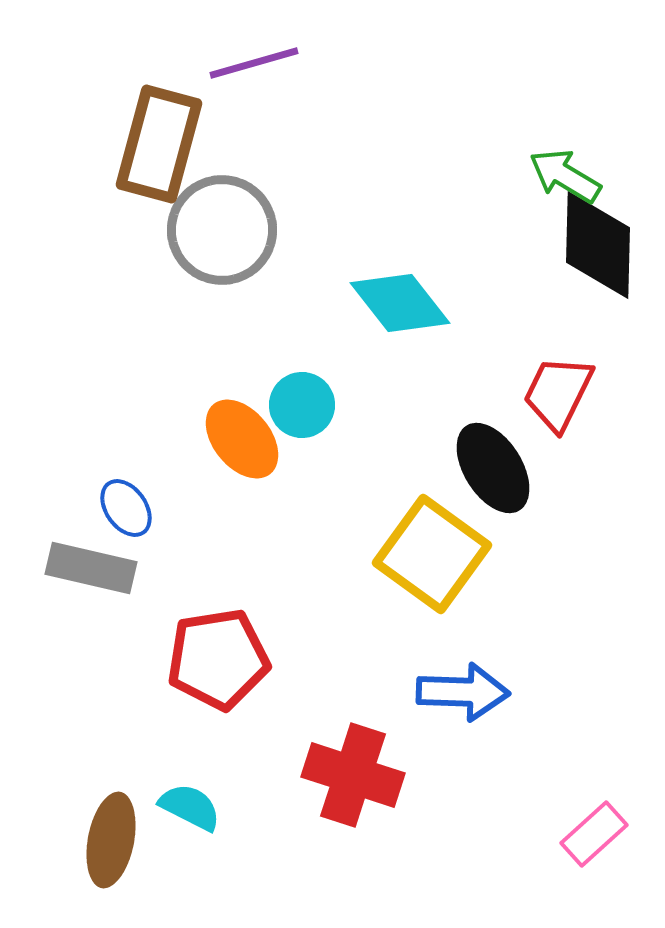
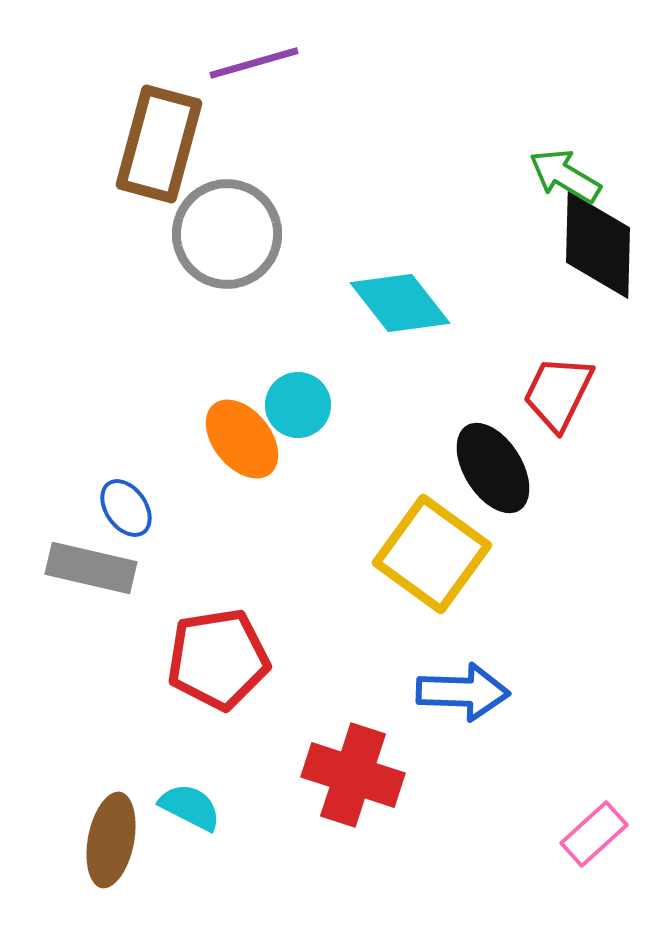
gray circle: moved 5 px right, 4 px down
cyan circle: moved 4 px left
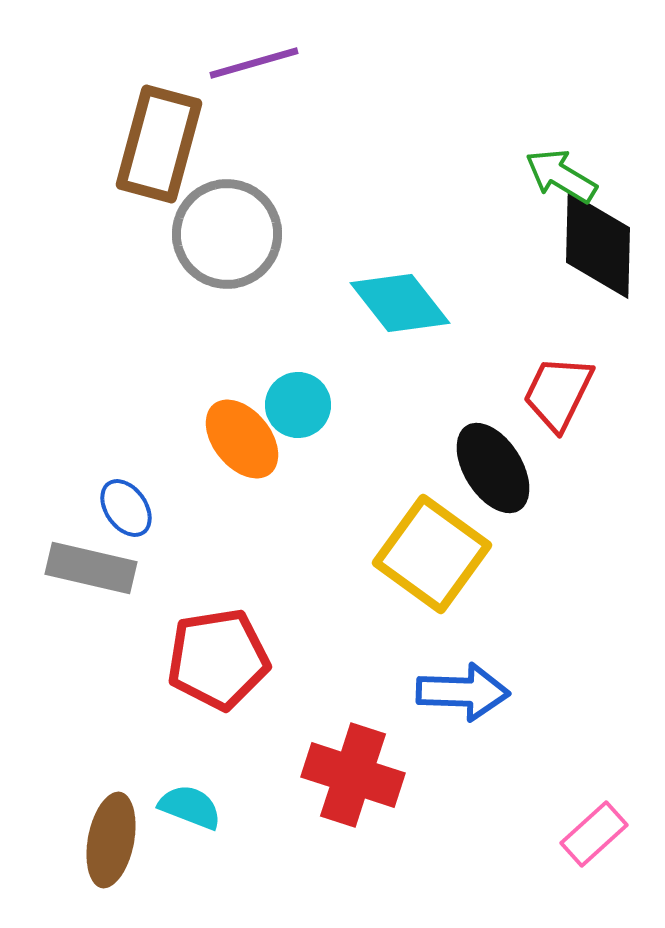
green arrow: moved 4 px left
cyan semicircle: rotated 6 degrees counterclockwise
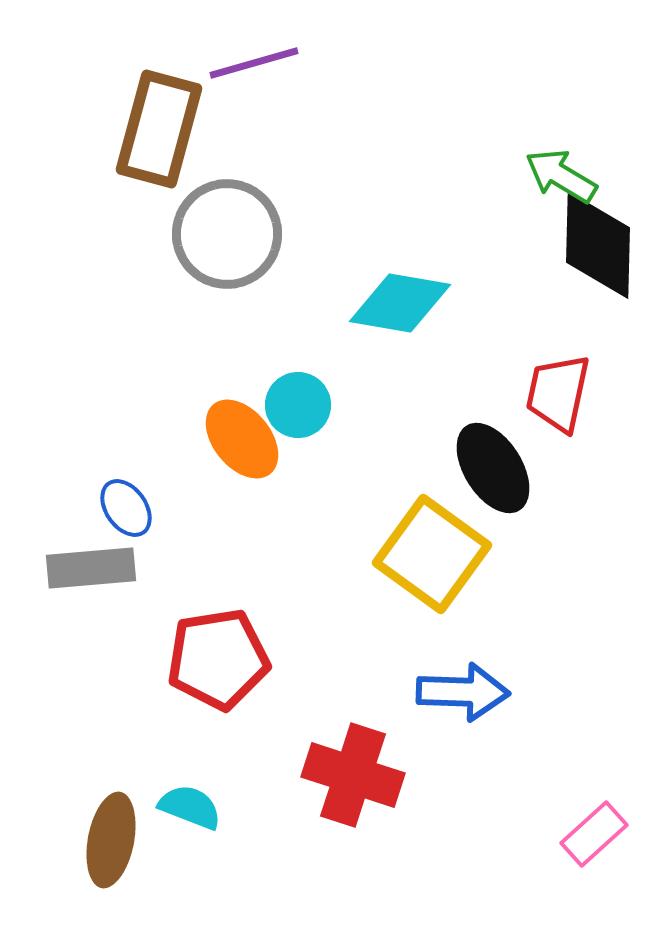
brown rectangle: moved 15 px up
cyan diamond: rotated 42 degrees counterclockwise
red trapezoid: rotated 14 degrees counterclockwise
gray rectangle: rotated 18 degrees counterclockwise
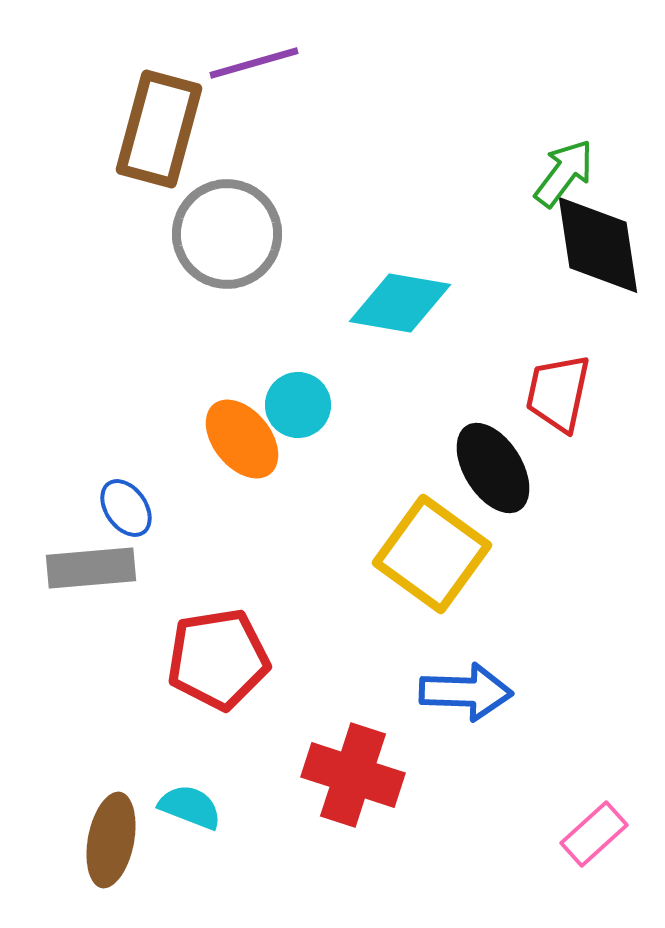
green arrow: moved 3 px right, 3 px up; rotated 96 degrees clockwise
black diamond: rotated 10 degrees counterclockwise
blue arrow: moved 3 px right
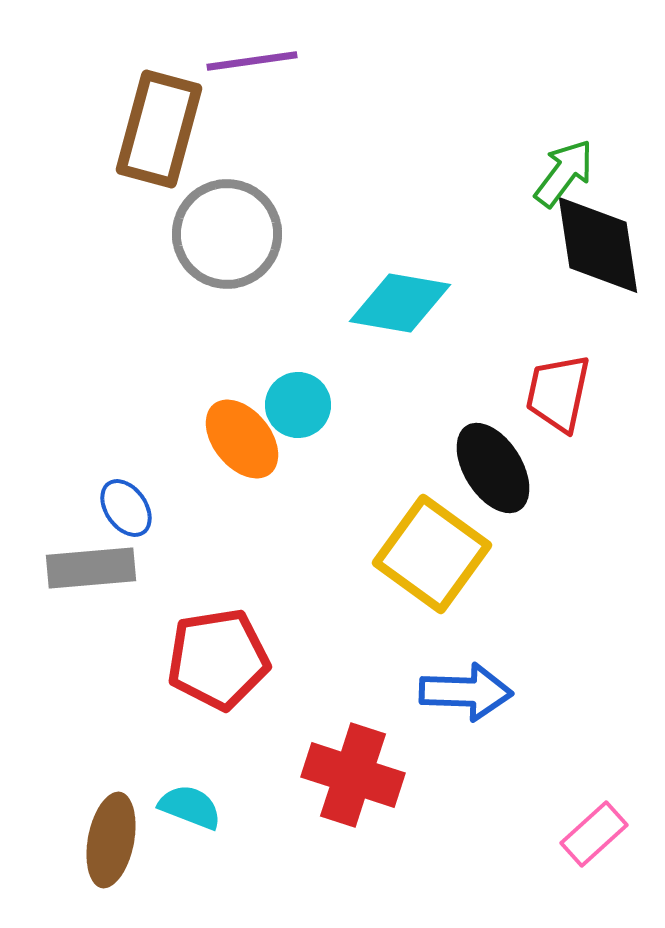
purple line: moved 2 px left, 2 px up; rotated 8 degrees clockwise
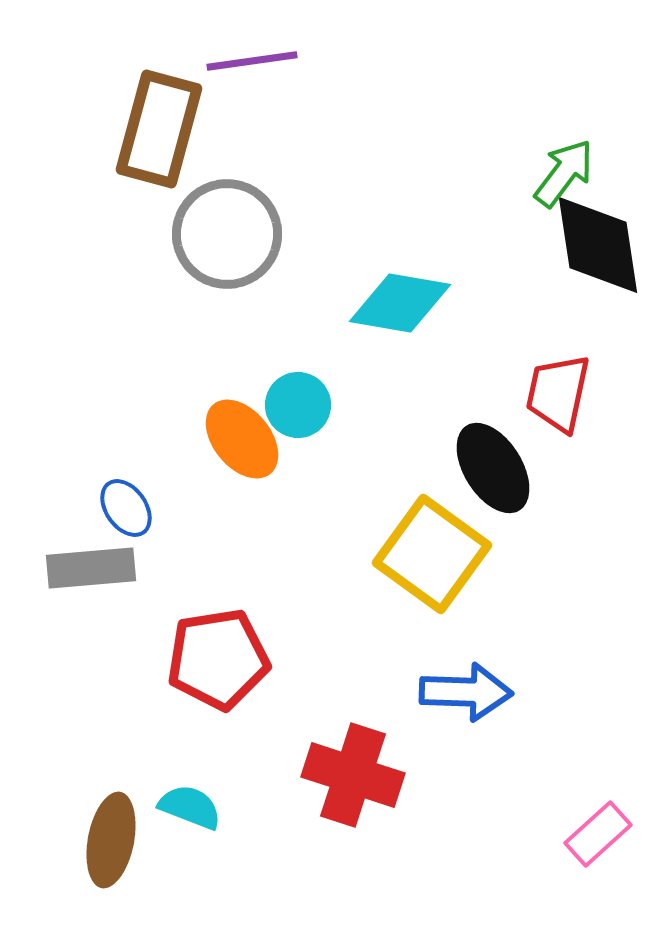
pink rectangle: moved 4 px right
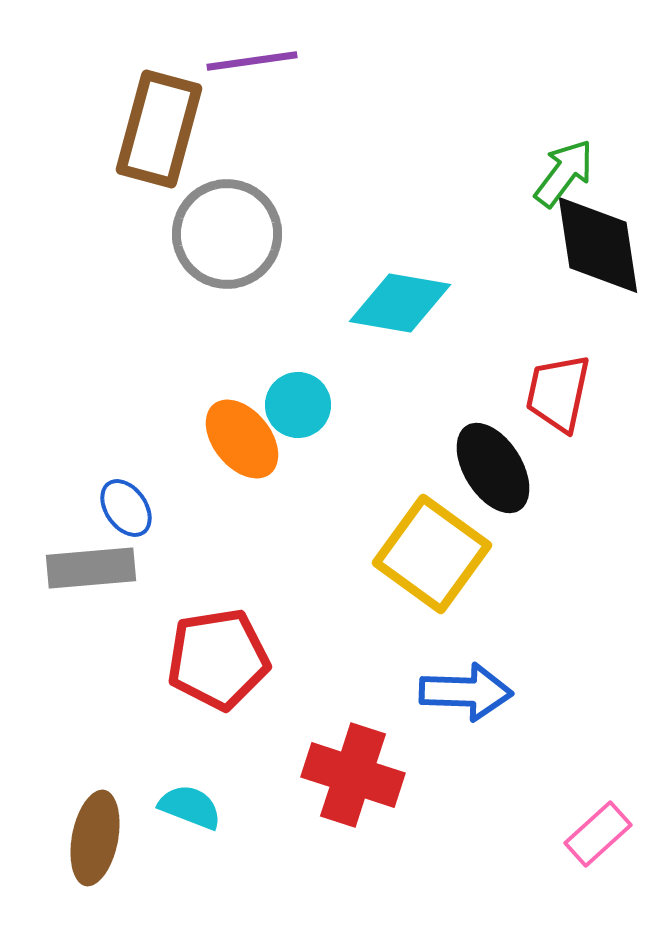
brown ellipse: moved 16 px left, 2 px up
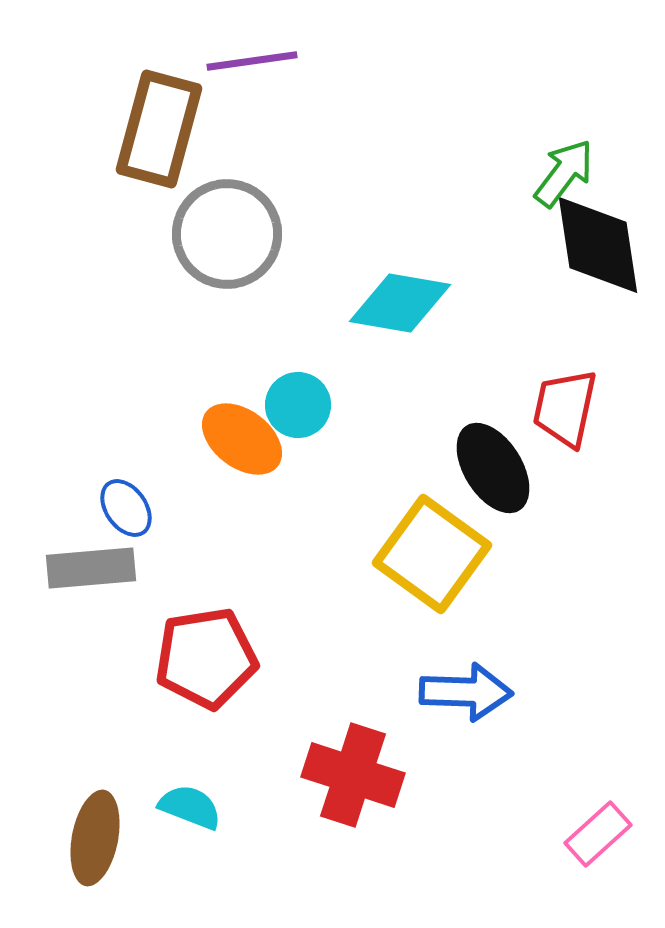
red trapezoid: moved 7 px right, 15 px down
orange ellipse: rotated 14 degrees counterclockwise
red pentagon: moved 12 px left, 1 px up
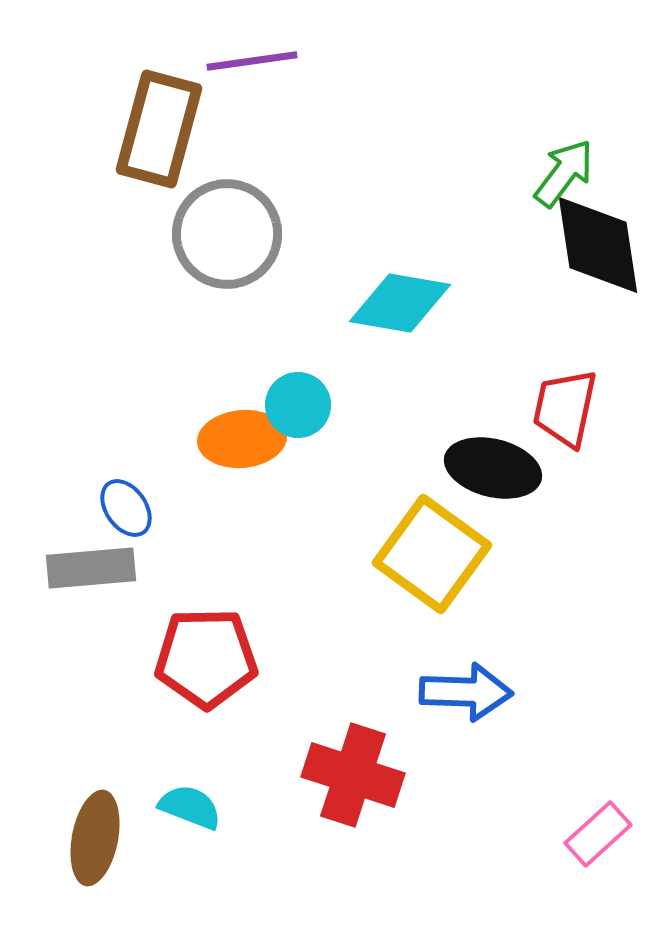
orange ellipse: rotated 42 degrees counterclockwise
black ellipse: rotated 44 degrees counterclockwise
red pentagon: rotated 8 degrees clockwise
